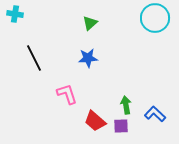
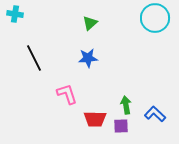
red trapezoid: moved 2 px up; rotated 40 degrees counterclockwise
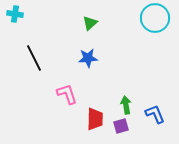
blue L-shape: rotated 25 degrees clockwise
red trapezoid: rotated 90 degrees counterclockwise
purple square: rotated 14 degrees counterclockwise
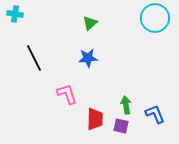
purple square: rotated 28 degrees clockwise
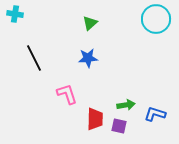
cyan circle: moved 1 px right, 1 px down
green arrow: rotated 90 degrees clockwise
blue L-shape: rotated 50 degrees counterclockwise
purple square: moved 2 px left
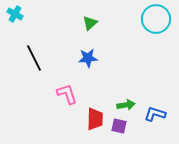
cyan cross: rotated 21 degrees clockwise
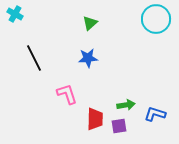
purple square: rotated 21 degrees counterclockwise
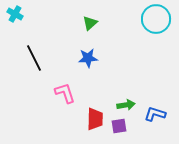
pink L-shape: moved 2 px left, 1 px up
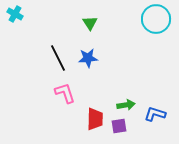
green triangle: rotated 21 degrees counterclockwise
black line: moved 24 px right
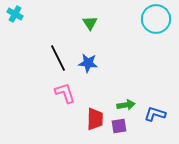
blue star: moved 5 px down; rotated 12 degrees clockwise
